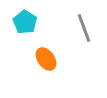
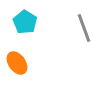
orange ellipse: moved 29 px left, 4 px down
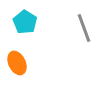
orange ellipse: rotated 10 degrees clockwise
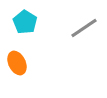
gray line: rotated 76 degrees clockwise
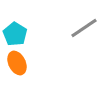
cyan pentagon: moved 10 px left, 12 px down
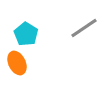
cyan pentagon: moved 11 px right
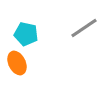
cyan pentagon: rotated 20 degrees counterclockwise
